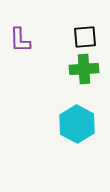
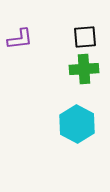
purple L-shape: moved 1 px up; rotated 96 degrees counterclockwise
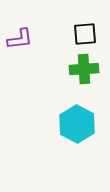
black square: moved 3 px up
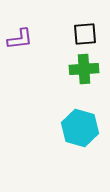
cyan hexagon: moved 3 px right, 4 px down; rotated 12 degrees counterclockwise
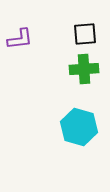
cyan hexagon: moved 1 px left, 1 px up
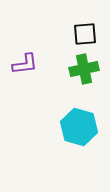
purple L-shape: moved 5 px right, 25 px down
green cross: rotated 8 degrees counterclockwise
